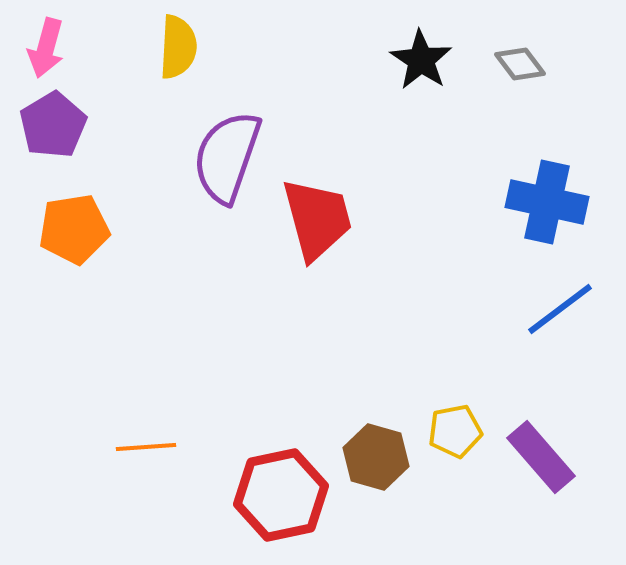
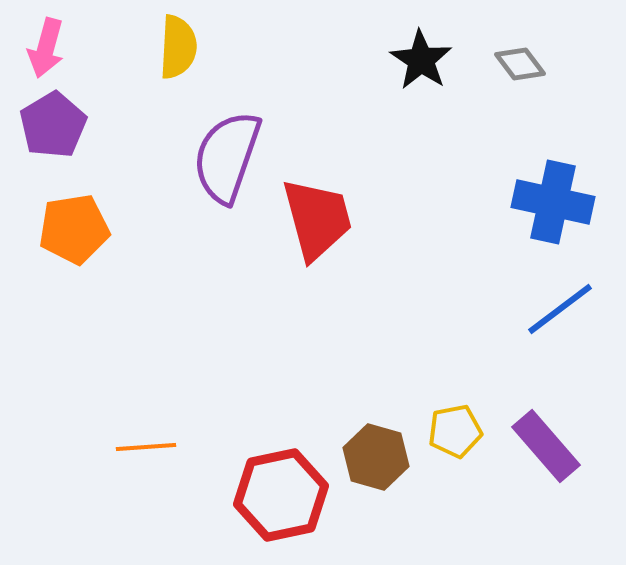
blue cross: moved 6 px right
purple rectangle: moved 5 px right, 11 px up
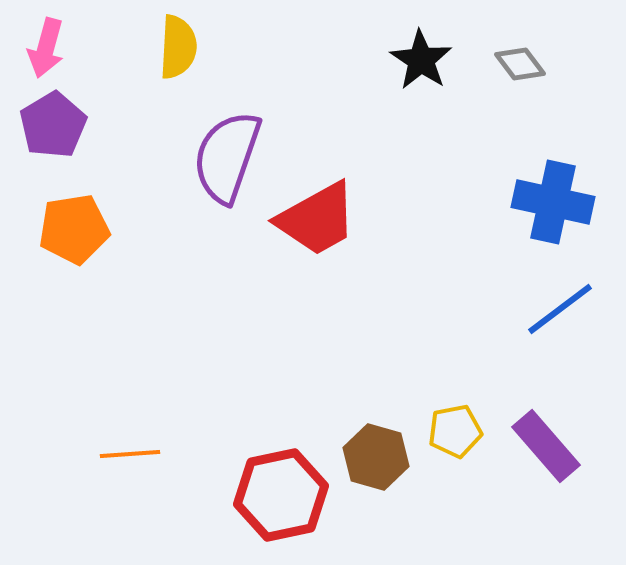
red trapezoid: rotated 76 degrees clockwise
orange line: moved 16 px left, 7 px down
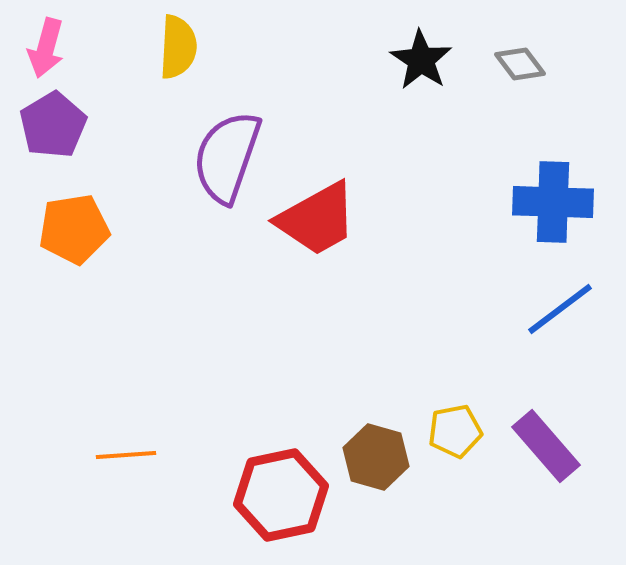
blue cross: rotated 10 degrees counterclockwise
orange line: moved 4 px left, 1 px down
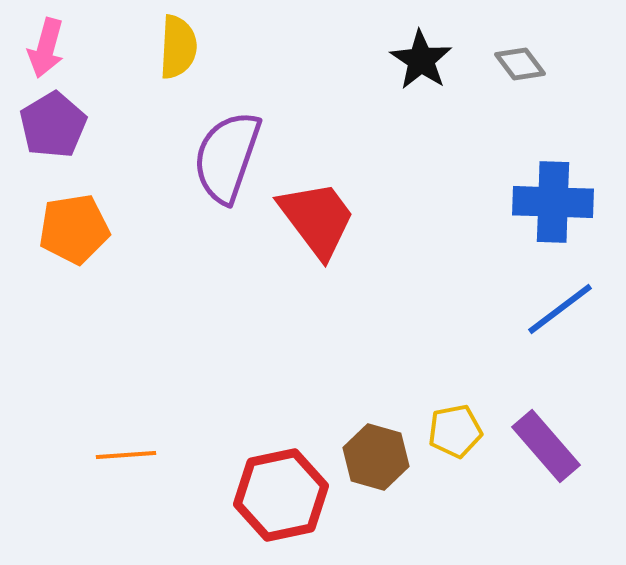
red trapezoid: rotated 98 degrees counterclockwise
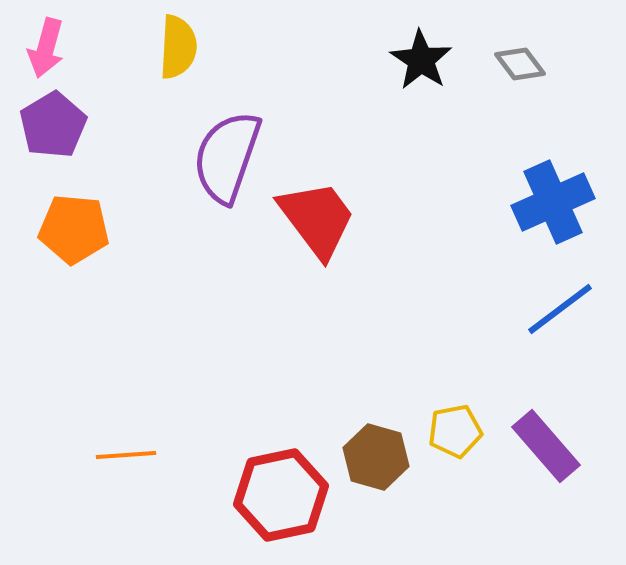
blue cross: rotated 26 degrees counterclockwise
orange pentagon: rotated 14 degrees clockwise
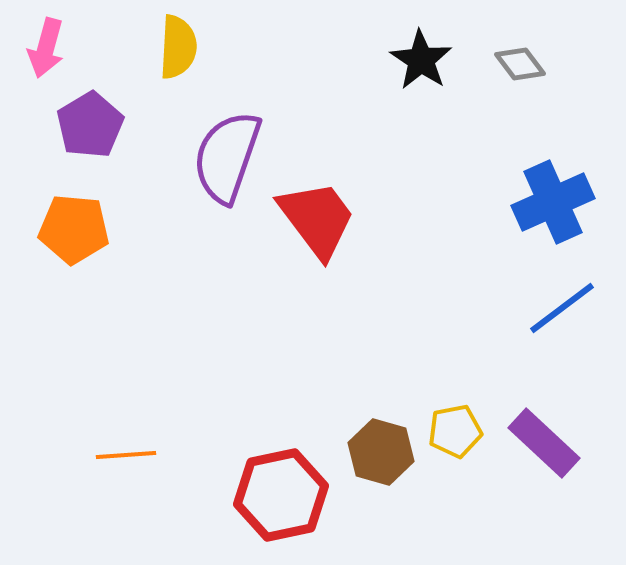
purple pentagon: moved 37 px right
blue line: moved 2 px right, 1 px up
purple rectangle: moved 2 px left, 3 px up; rotated 6 degrees counterclockwise
brown hexagon: moved 5 px right, 5 px up
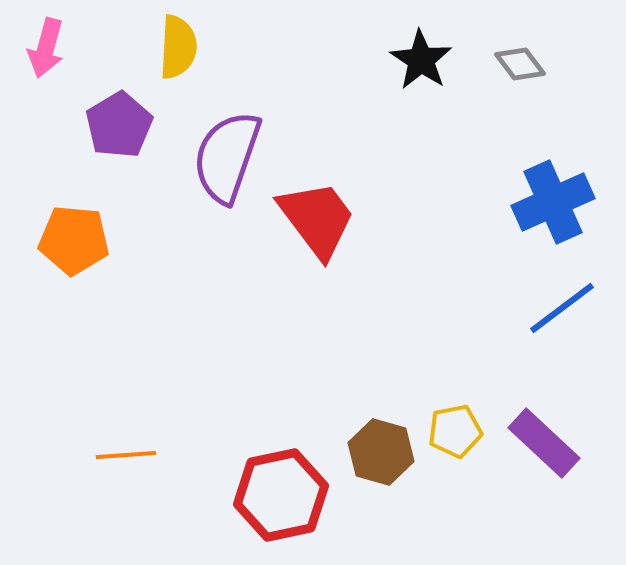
purple pentagon: moved 29 px right
orange pentagon: moved 11 px down
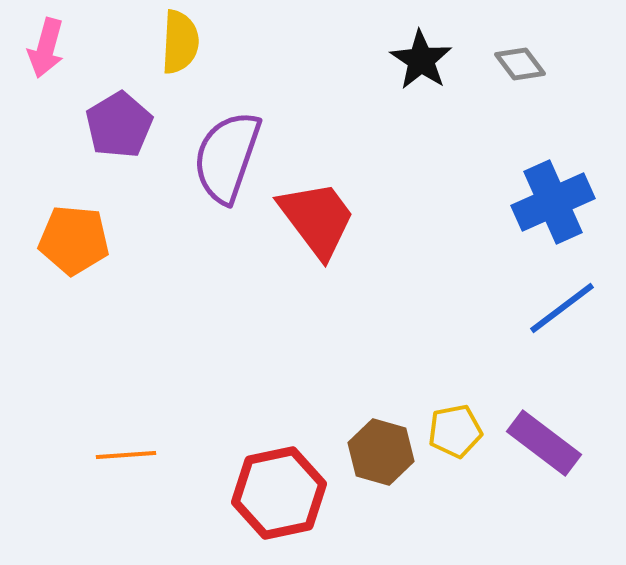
yellow semicircle: moved 2 px right, 5 px up
purple rectangle: rotated 6 degrees counterclockwise
red hexagon: moved 2 px left, 2 px up
